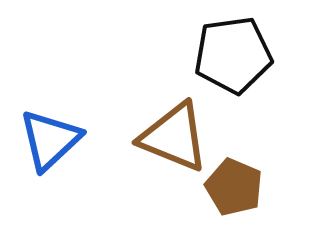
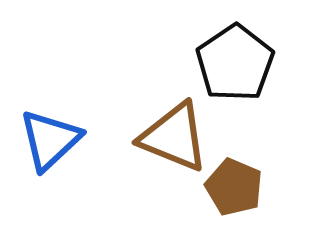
black pentagon: moved 2 px right, 8 px down; rotated 26 degrees counterclockwise
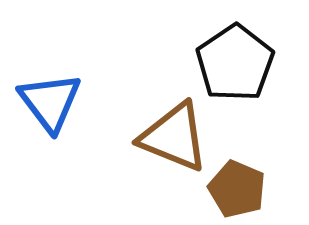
blue triangle: moved 38 px up; rotated 24 degrees counterclockwise
brown pentagon: moved 3 px right, 2 px down
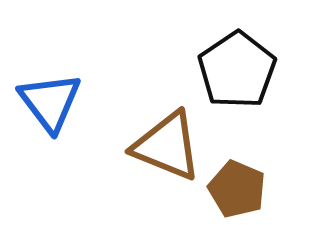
black pentagon: moved 2 px right, 7 px down
brown triangle: moved 7 px left, 9 px down
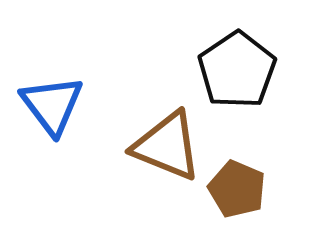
blue triangle: moved 2 px right, 3 px down
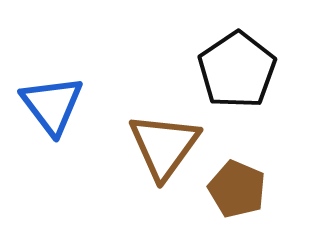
brown triangle: moved 3 px left; rotated 44 degrees clockwise
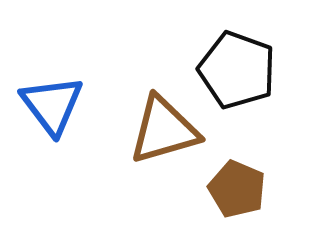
black pentagon: rotated 18 degrees counterclockwise
brown triangle: moved 16 px up; rotated 38 degrees clockwise
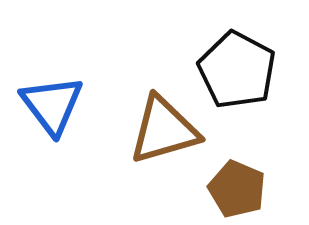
black pentagon: rotated 8 degrees clockwise
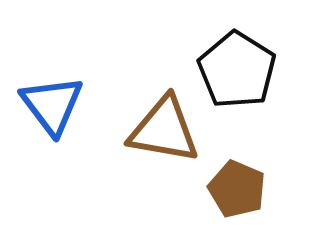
black pentagon: rotated 4 degrees clockwise
brown triangle: rotated 26 degrees clockwise
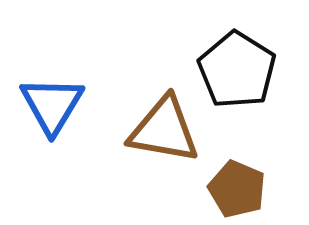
blue triangle: rotated 8 degrees clockwise
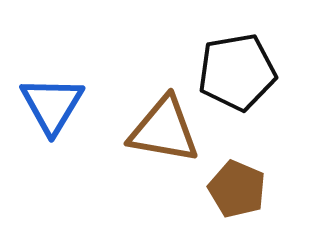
black pentagon: moved 2 px down; rotated 30 degrees clockwise
